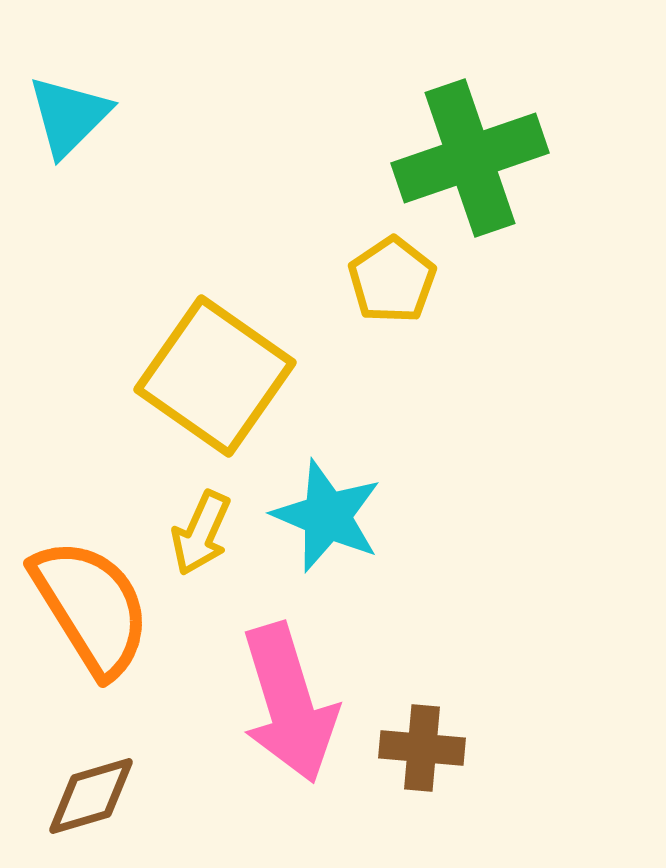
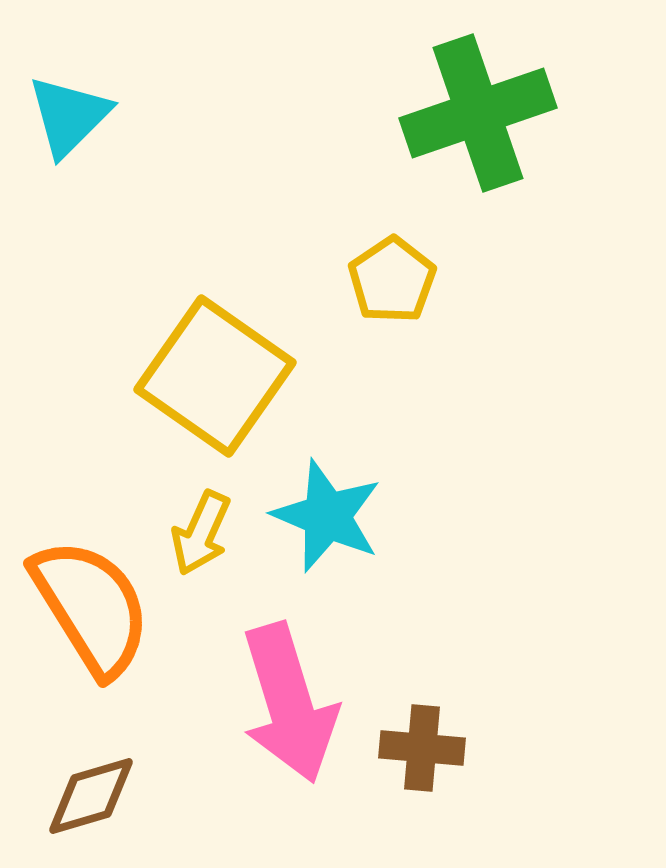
green cross: moved 8 px right, 45 px up
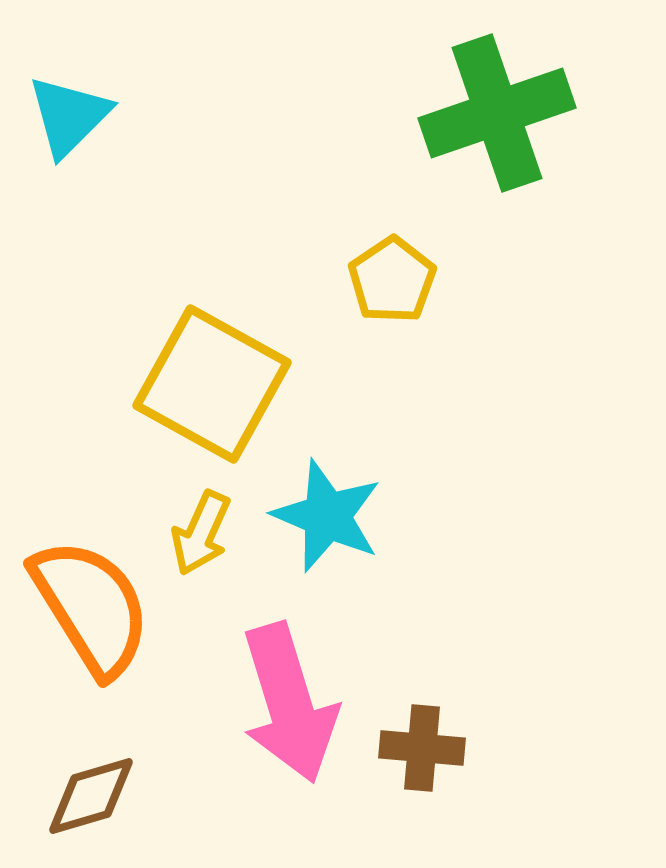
green cross: moved 19 px right
yellow square: moved 3 px left, 8 px down; rotated 6 degrees counterclockwise
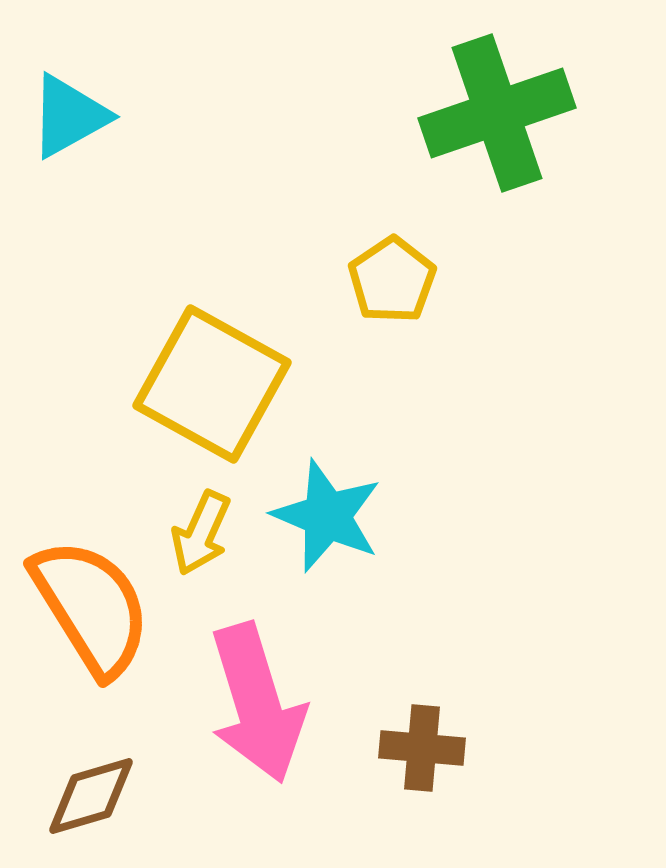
cyan triangle: rotated 16 degrees clockwise
pink arrow: moved 32 px left
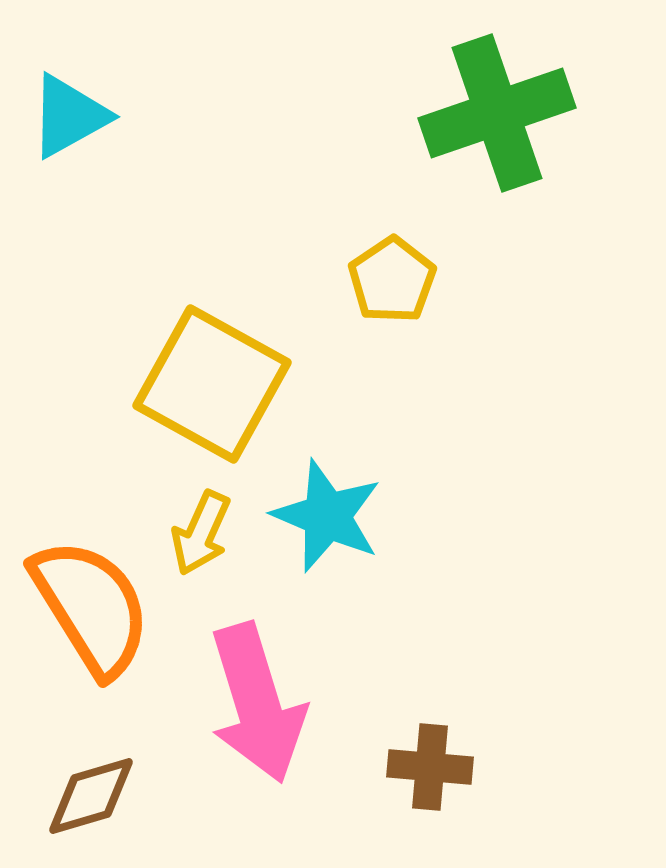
brown cross: moved 8 px right, 19 px down
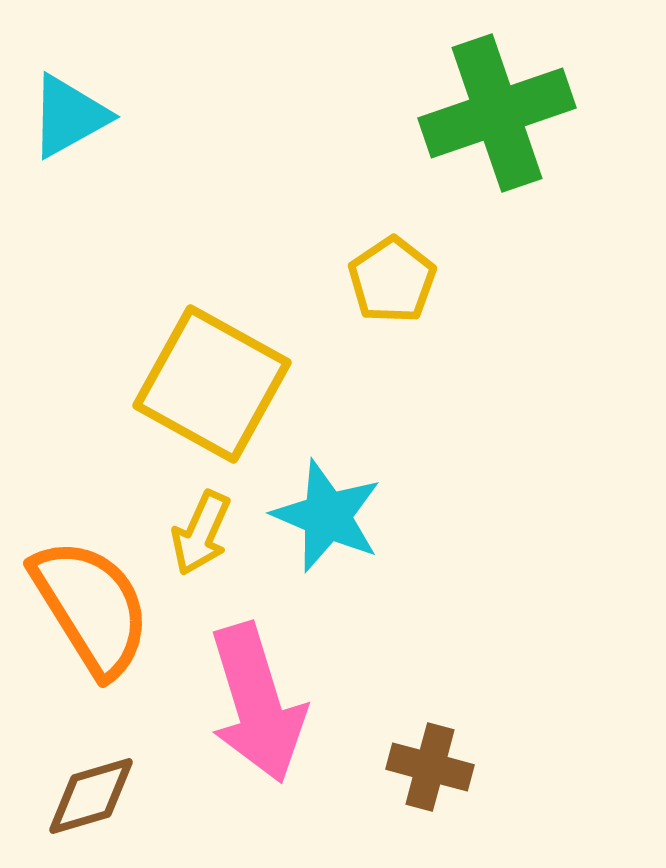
brown cross: rotated 10 degrees clockwise
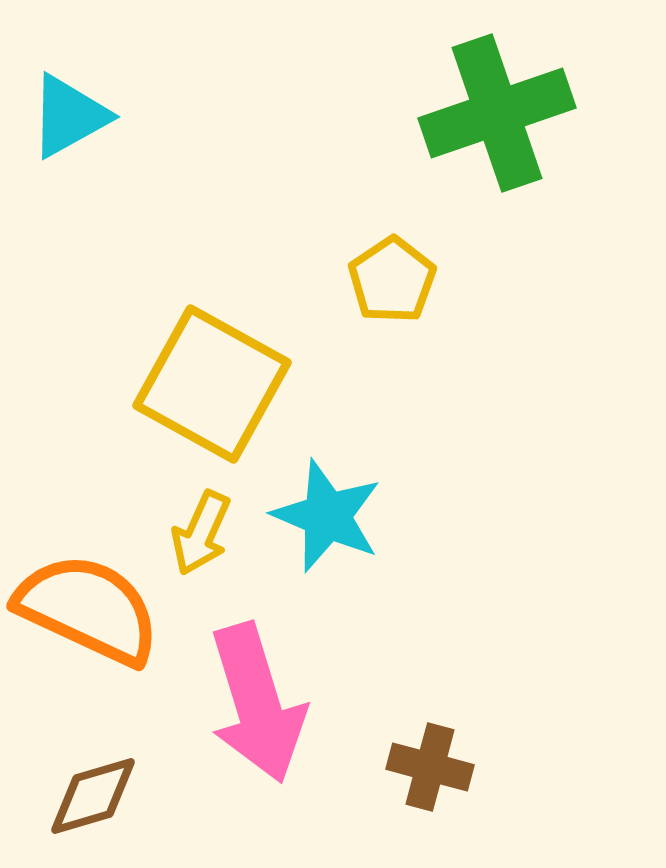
orange semicircle: moved 3 px left, 2 px down; rotated 33 degrees counterclockwise
brown diamond: moved 2 px right
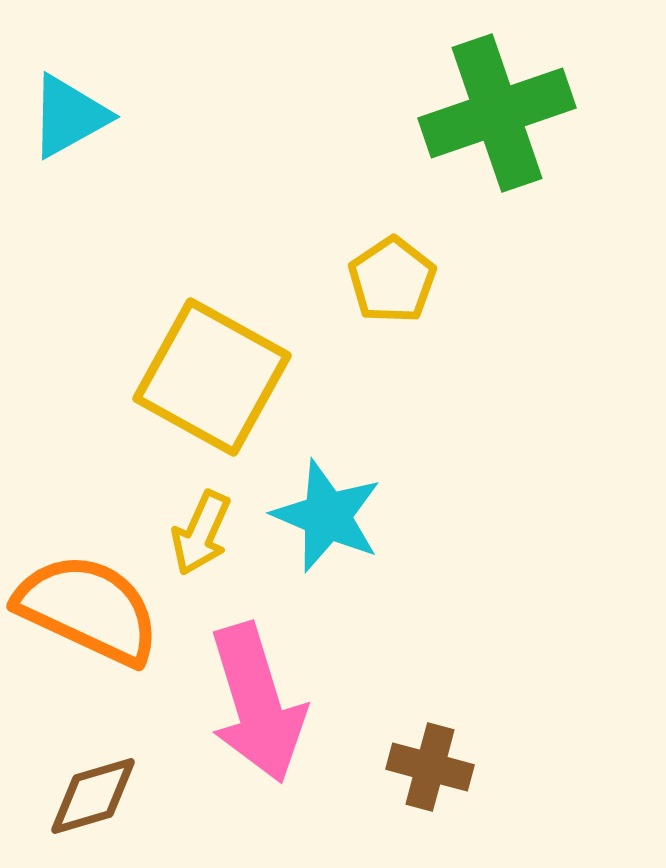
yellow square: moved 7 px up
